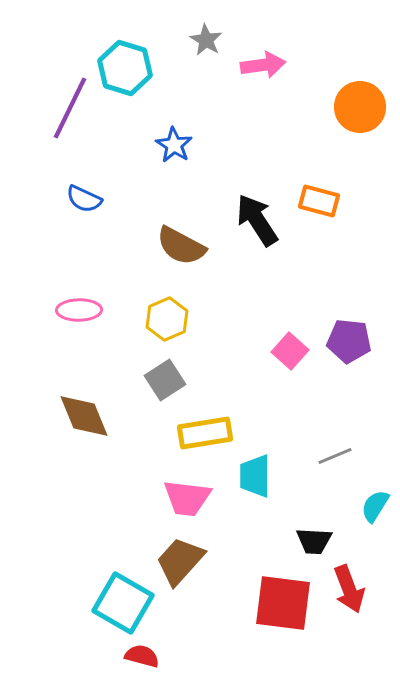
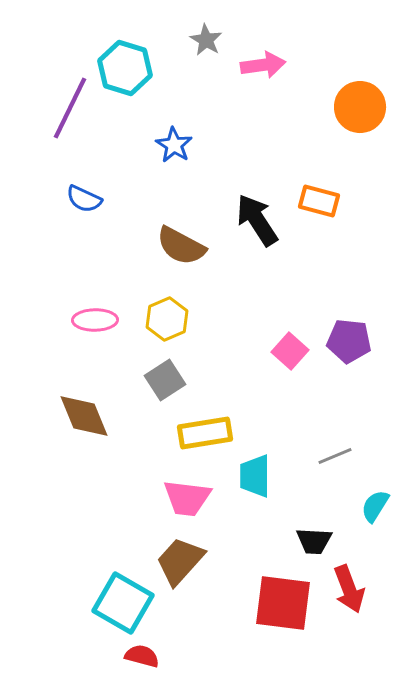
pink ellipse: moved 16 px right, 10 px down
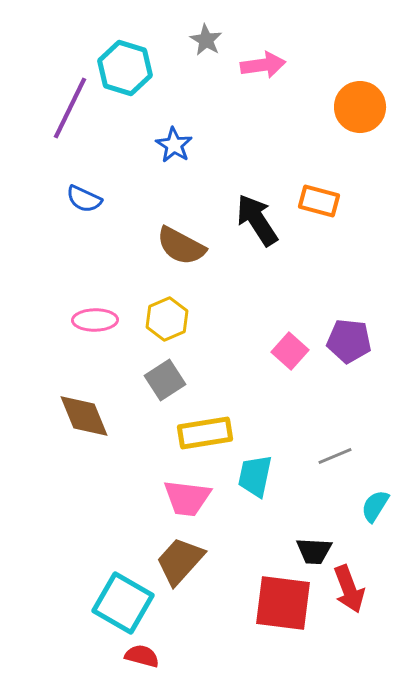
cyan trapezoid: rotated 12 degrees clockwise
black trapezoid: moved 10 px down
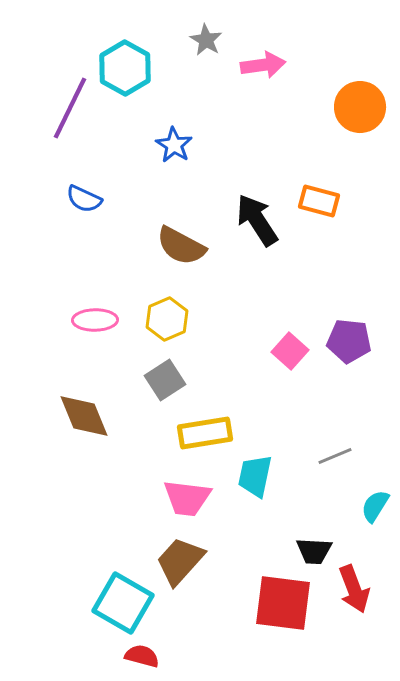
cyan hexagon: rotated 12 degrees clockwise
red arrow: moved 5 px right
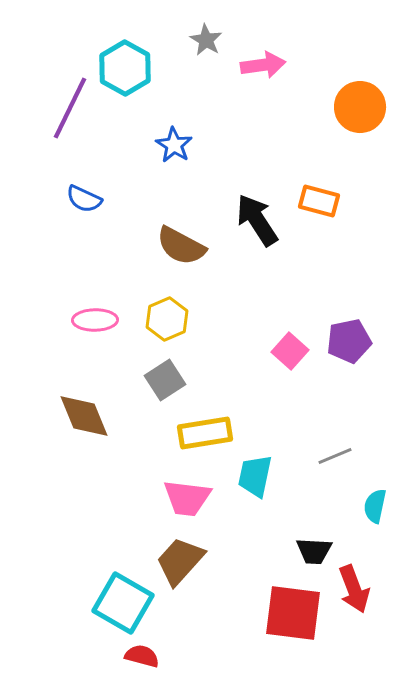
purple pentagon: rotated 18 degrees counterclockwise
cyan semicircle: rotated 20 degrees counterclockwise
red square: moved 10 px right, 10 px down
